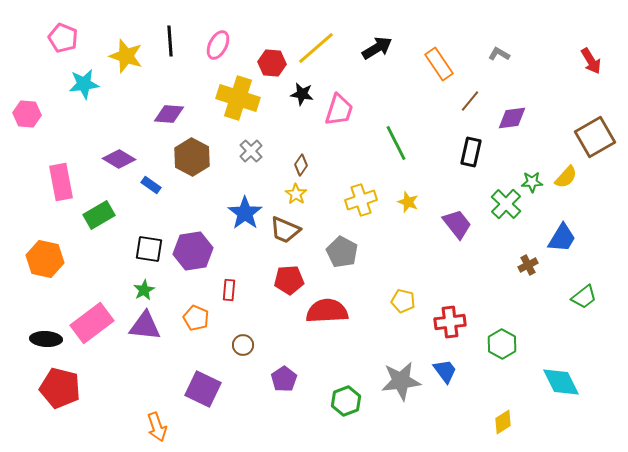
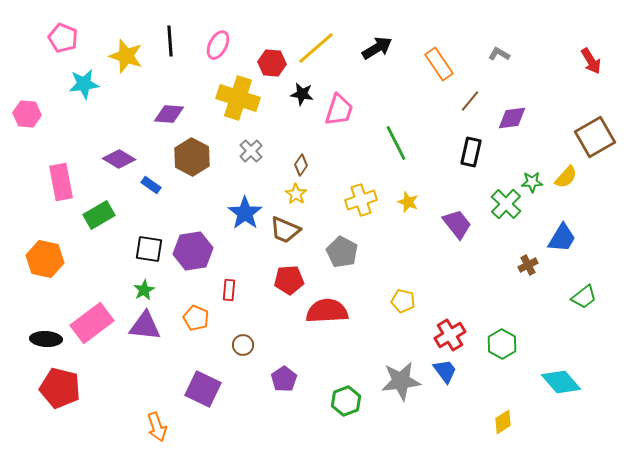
red cross at (450, 322): moved 13 px down; rotated 24 degrees counterclockwise
cyan diamond at (561, 382): rotated 15 degrees counterclockwise
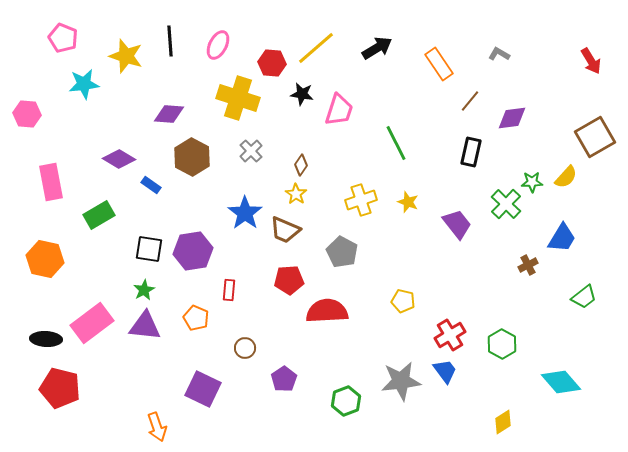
pink rectangle at (61, 182): moved 10 px left
brown circle at (243, 345): moved 2 px right, 3 px down
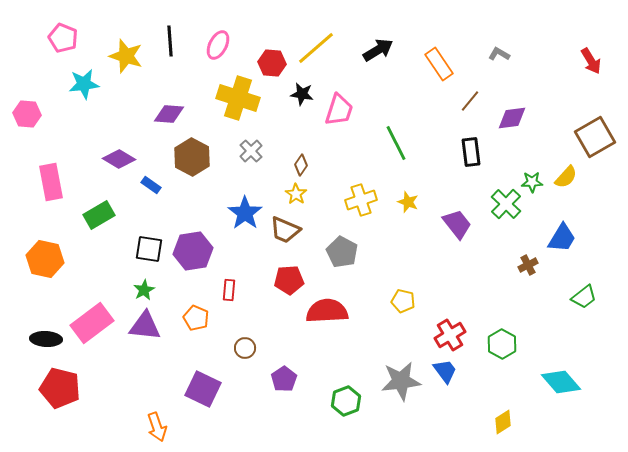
black arrow at (377, 48): moved 1 px right, 2 px down
black rectangle at (471, 152): rotated 20 degrees counterclockwise
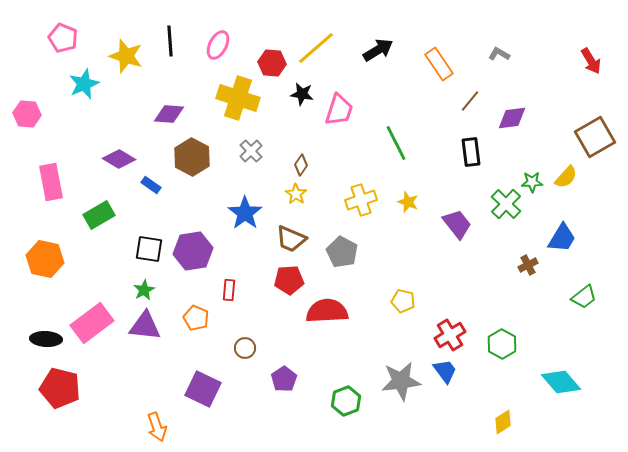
cyan star at (84, 84): rotated 16 degrees counterclockwise
brown trapezoid at (285, 230): moved 6 px right, 9 px down
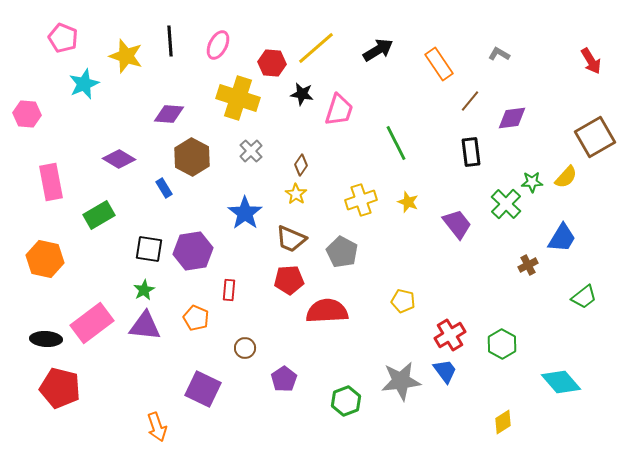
blue rectangle at (151, 185): moved 13 px right, 3 px down; rotated 24 degrees clockwise
